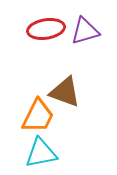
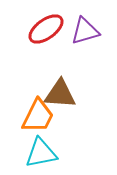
red ellipse: rotated 27 degrees counterclockwise
brown triangle: moved 5 px left, 2 px down; rotated 16 degrees counterclockwise
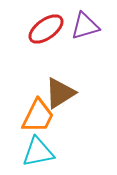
purple triangle: moved 5 px up
brown triangle: moved 1 px up; rotated 36 degrees counterclockwise
cyan triangle: moved 3 px left, 1 px up
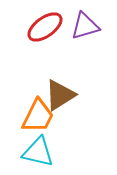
red ellipse: moved 1 px left, 2 px up
brown triangle: moved 2 px down
cyan triangle: rotated 24 degrees clockwise
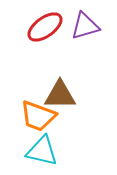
brown triangle: rotated 32 degrees clockwise
orange trapezoid: rotated 84 degrees clockwise
cyan triangle: moved 4 px right, 1 px up
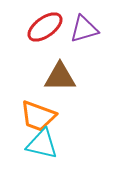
purple triangle: moved 1 px left, 3 px down
brown triangle: moved 18 px up
cyan triangle: moved 7 px up
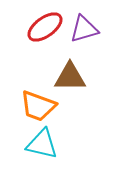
brown triangle: moved 10 px right
orange trapezoid: moved 10 px up
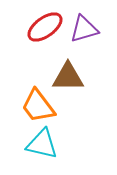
brown triangle: moved 2 px left
orange trapezoid: rotated 33 degrees clockwise
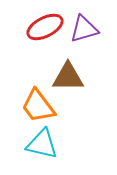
red ellipse: rotated 9 degrees clockwise
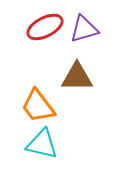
brown triangle: moved 9 px right
